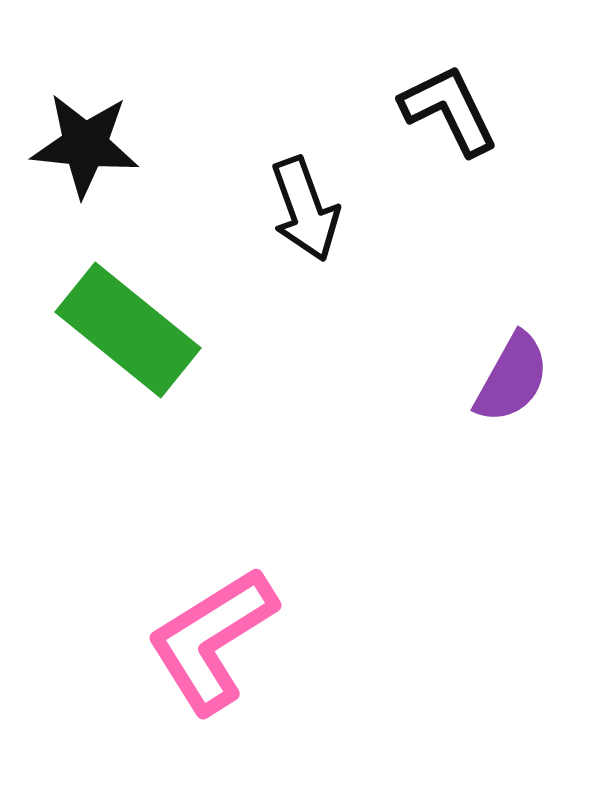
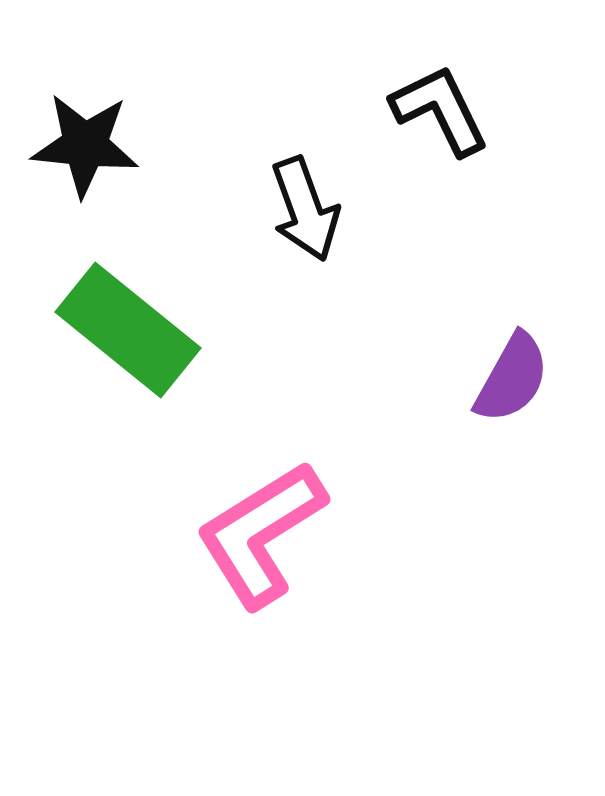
black L-shape: moved 9 px left
pink L-shape: moved 49 px right, 106 px up
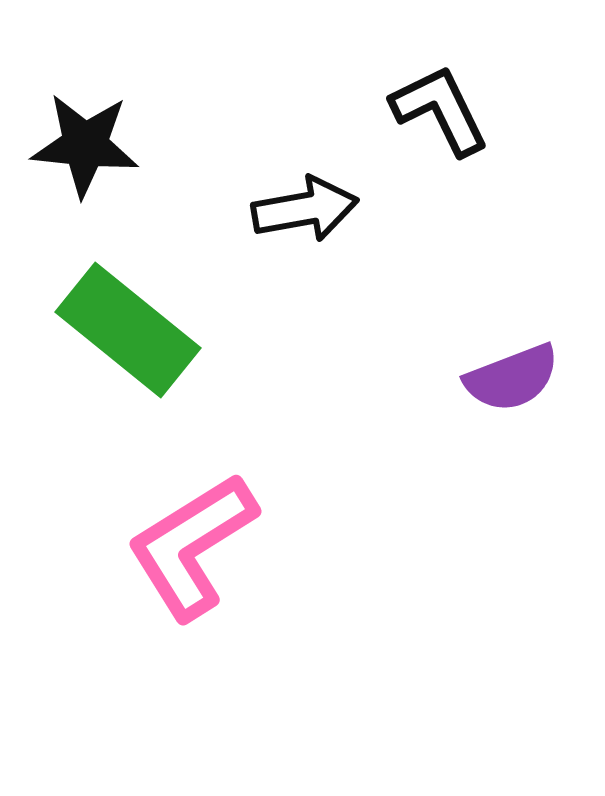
black arrow: rotated 80 degrees counterclockwise
purple semicircle: rotated 40 degrees clockwise
pink L-shape: moved 69 px left, 12 px down
